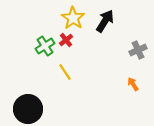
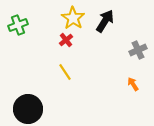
green cross: moved 27 px left, 21 px up; rotated 12 degrees clockwise
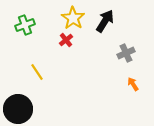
green cross: moved 7 px right
gray cross: moved 12 px left, 3 px down
yellow line: moved 28 px left
black circle: moved 10 px left
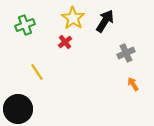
red cross: moved 1 px left, 2 px down
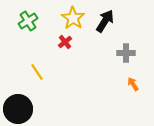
green cross: moved 3 px right, 4 px up; rotated 12 degrees counterclockwise
gray cross: rotated 24 degrees clockwise
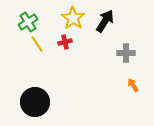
green cross: moved 1 px down
red cross: rotated 24 degrees clockwise
yellow line: moved 28 px up
orange arrow: moved 1 px down
black circle: moved 17 px right, 7 px up
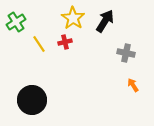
green cross: moved 12 px left
yellow line: moved 2 px right
gray cross: rotated 12 degrees clockwise
black circle: moved 3 px left, 2 px up
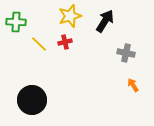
yellow star: moved 3 px left, 2 px up; rotated 20 degrees clockwise
green cross: rotated 36 degrees clockwise
yellow line: rotated 12 degrees counterclockwise
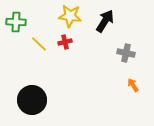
yellow star: rotated 25 degrees clockwise
